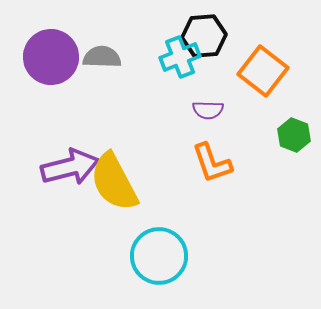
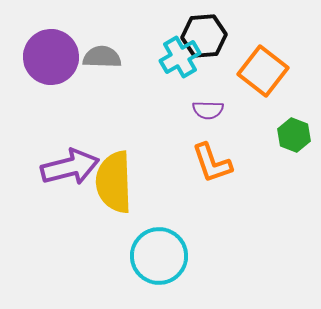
cyan cross: rotated 9 degrees counterclockwise
yellow semicircle: rotated 26 degrees clockwise
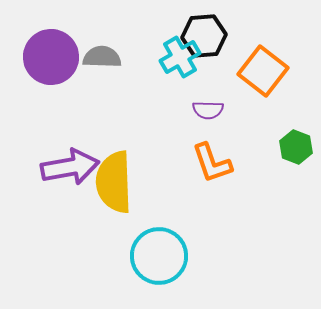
green hexagon: moved 2 px right, 12 px down
purple arrow: rotated 4 degrees clockwise
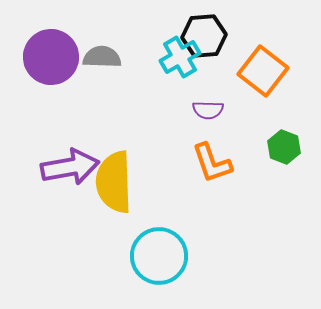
green hexagon: moved 12 px left
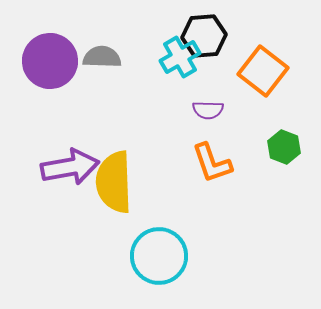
purple circle: moved 1 px left, 4 px down
